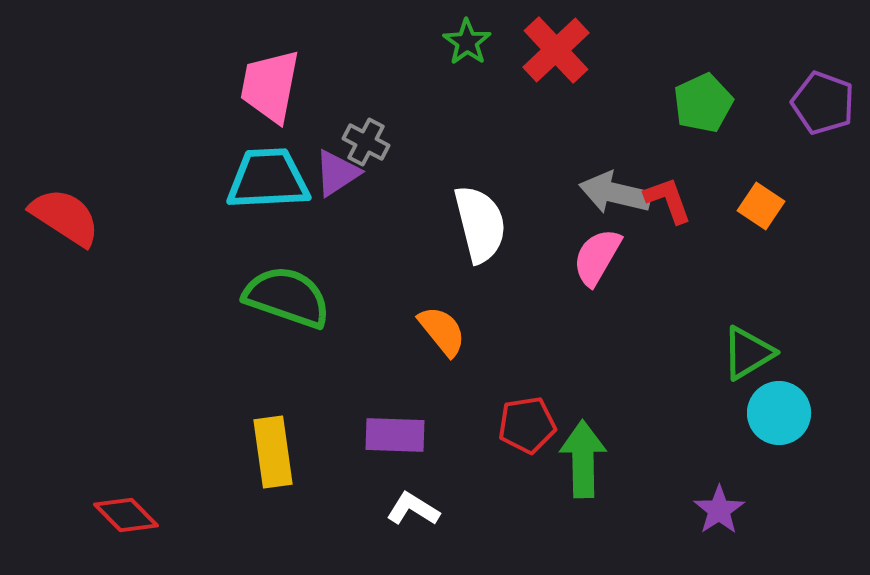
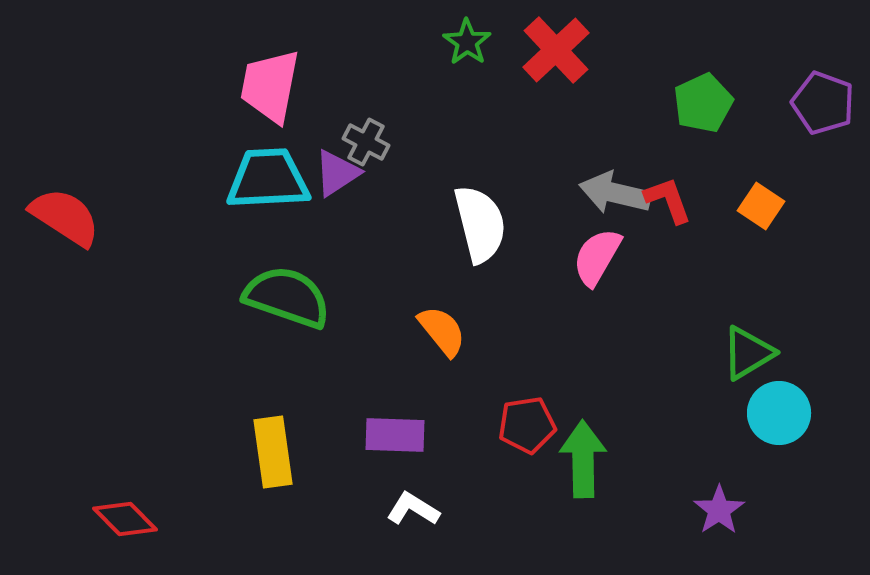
red diamond: moved 1 px left, 4 px down
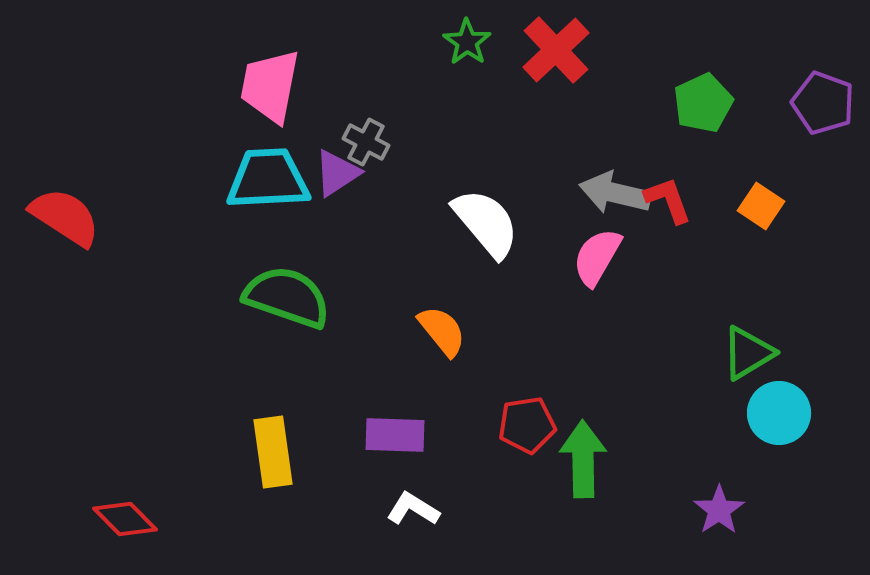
white semicircle: moved 6 px right, 1 px up; rotated 26 degrees counterclockwise
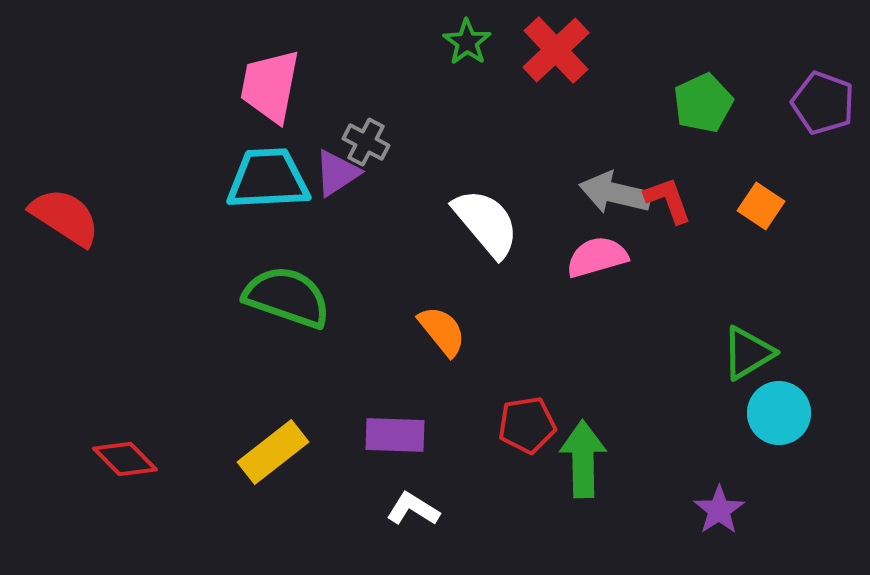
pink semicircle: rotated 44 degrees clockwise
yellow rectangle: rotated 60 degrees clockwise
red diamond: moved 60 px up
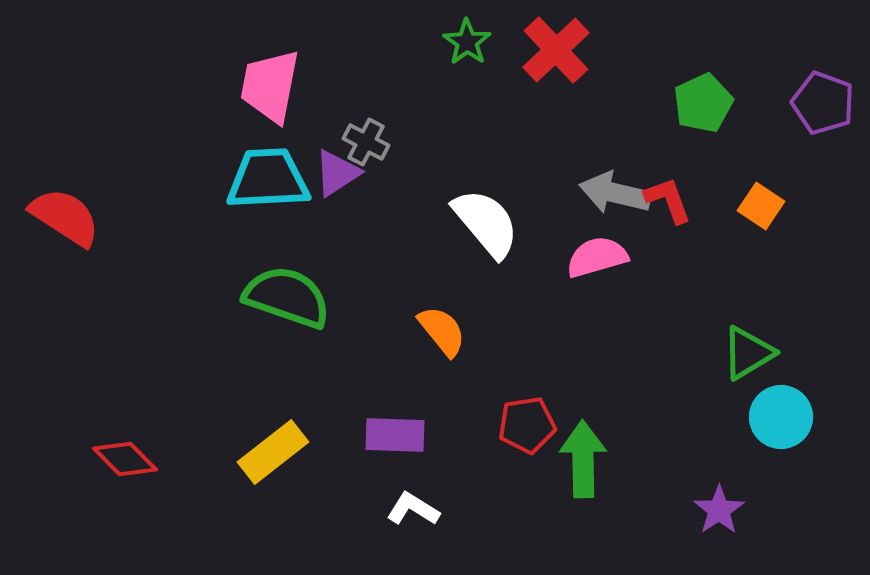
cyan circle: moved 2 px right, 4 px down
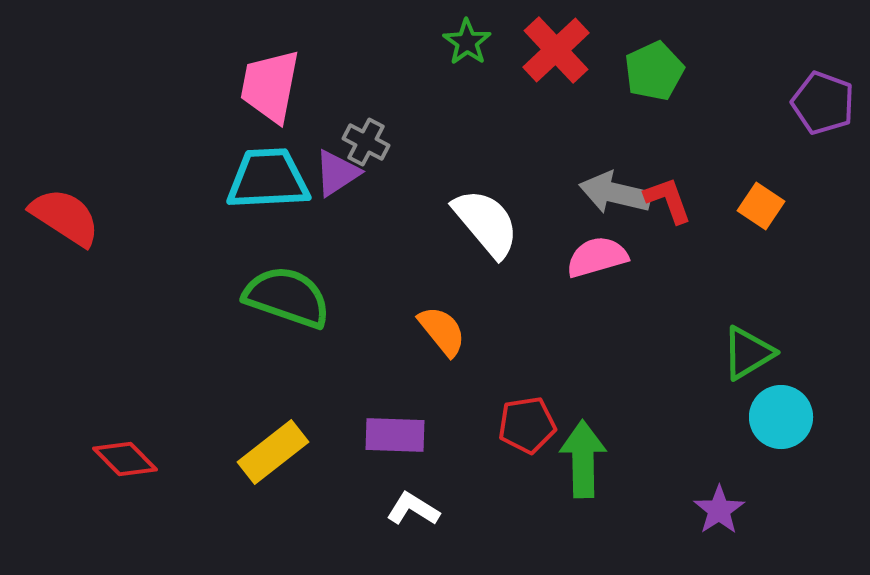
green pentagon: moved 49 px left, 32 px up
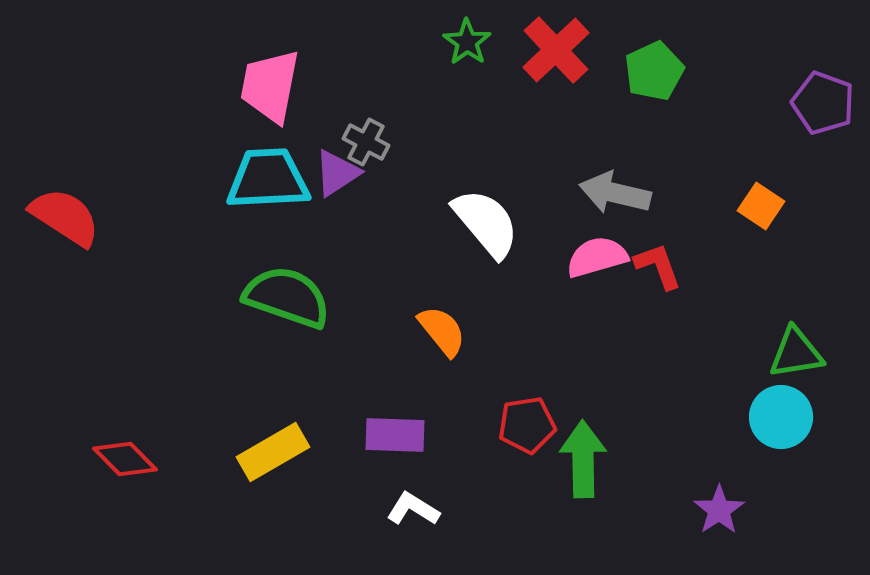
red L-shape: moved 10 px left, 66 px down
green triangle: moved 48 px right; rotated 22 degrees clockwise
yellow rectangle: rotated 8 degrees clockwise
